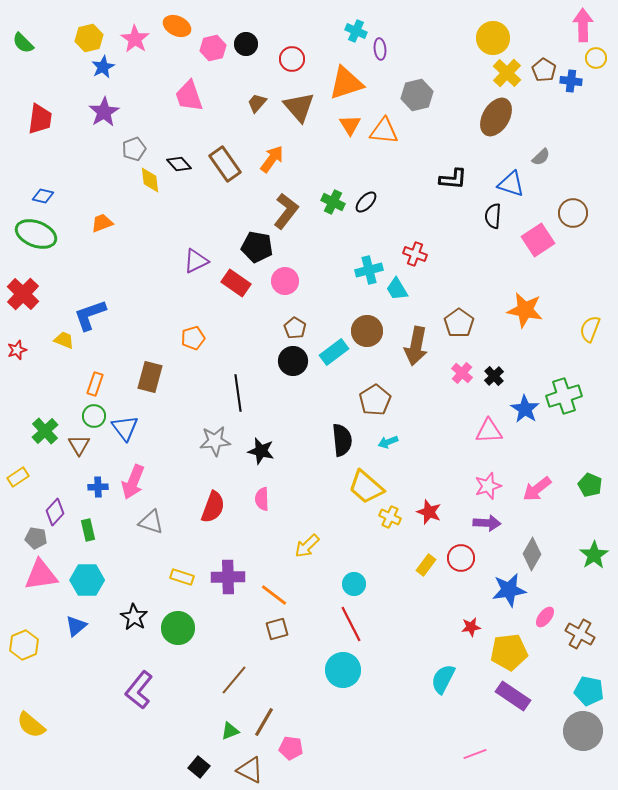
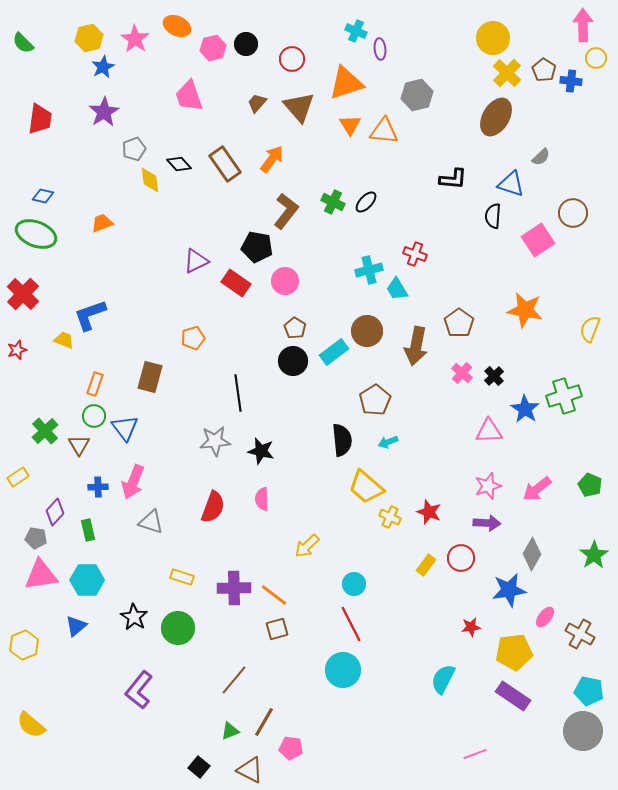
purple cross at (228, 577): moved 6 px right, 11 px down
yellow pentagon at (509, 652): moved 5 px right
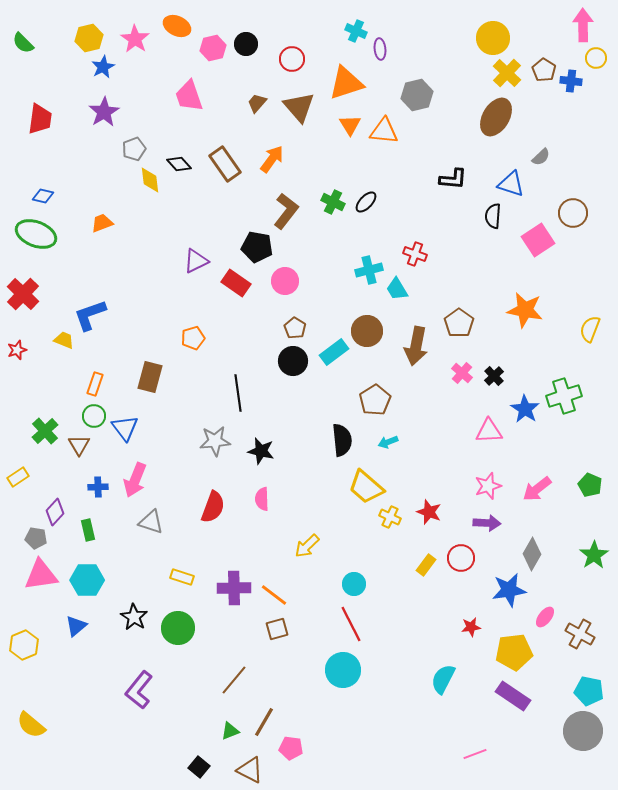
pink arrow at (133, 482): moved 2 px right, 2 px up
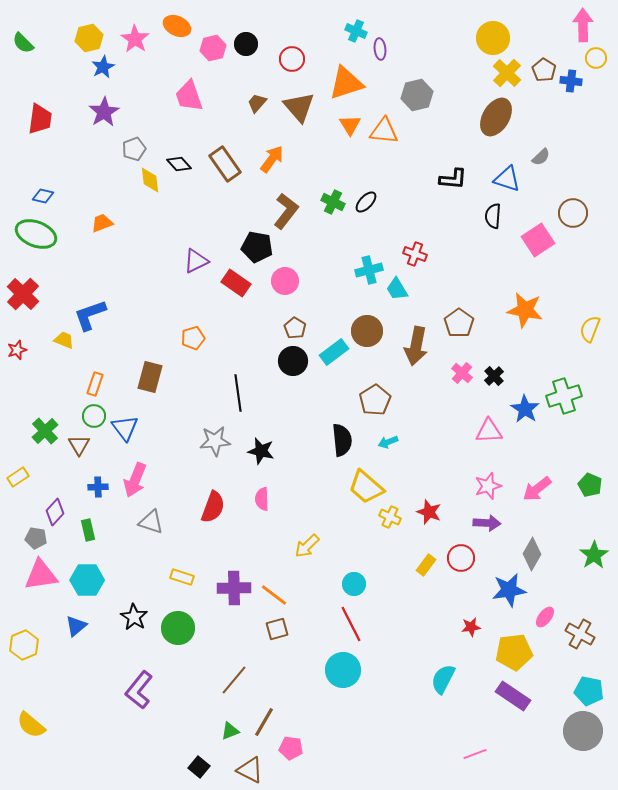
blue triangle at (511, 184): moved 4 px left, 5 px up
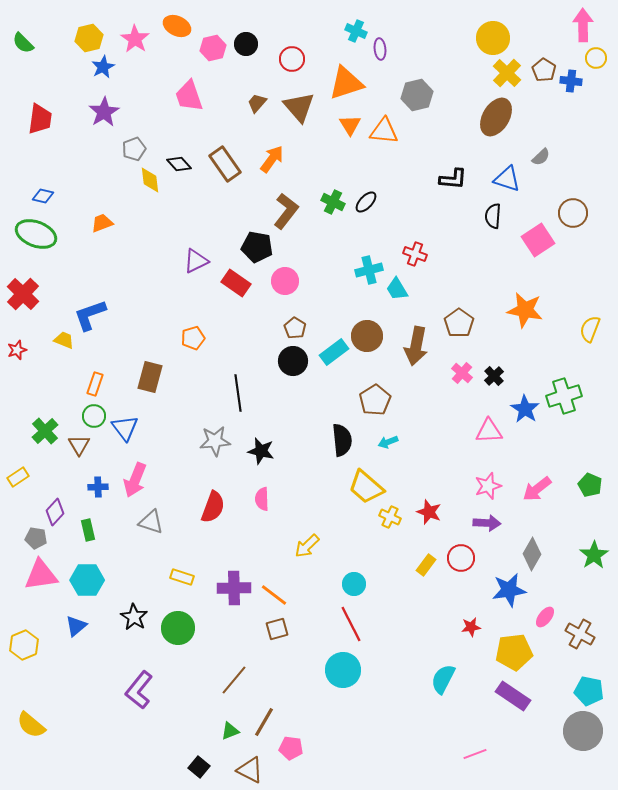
brown circle at (367, 331): moved 5 px down
